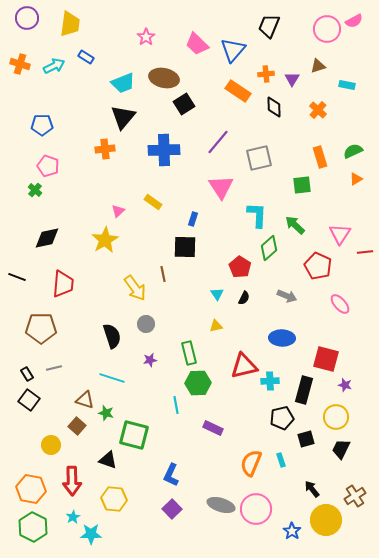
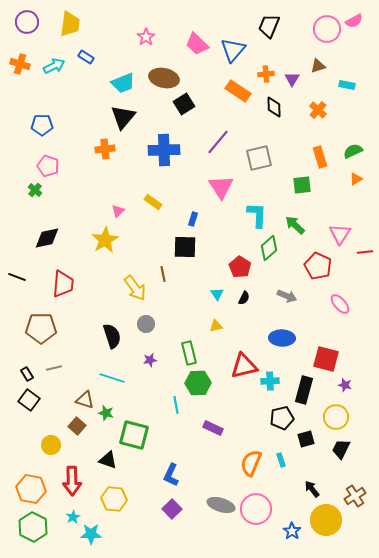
purple circle at (27, 18): moved 4 px down
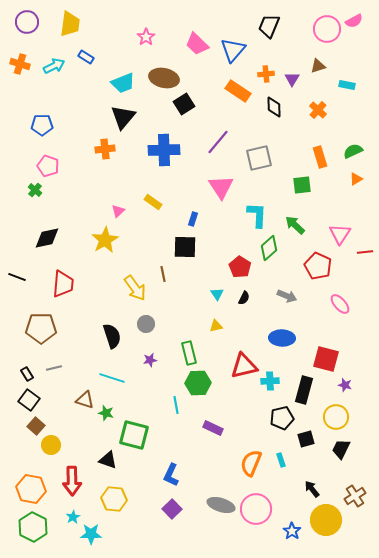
brown square at (77, 426): moved 41 px left
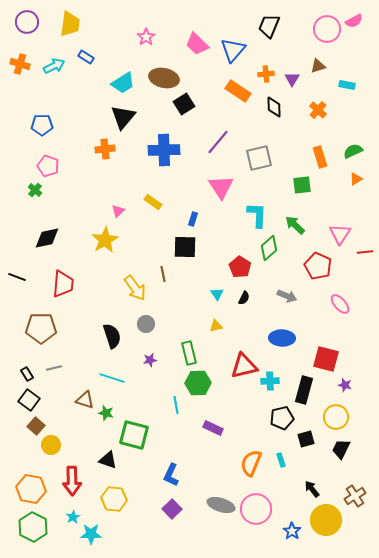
cyan trapezoid at (123, 83): rotated 10 degrees counterclockwise
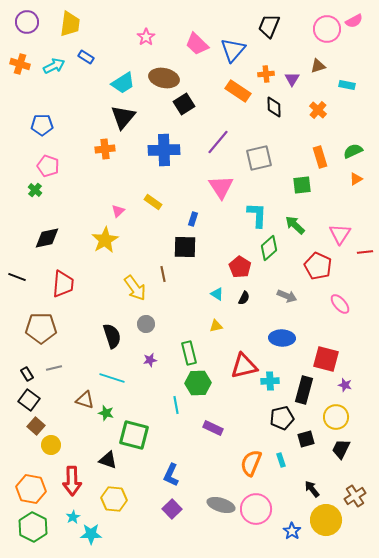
cyan triangle at (217, 294): rotated 24 degrees counterclockwise
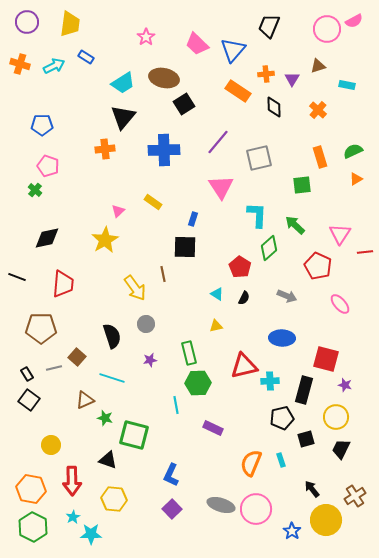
brown triangle at (85, 400): rotated 42 degrees counterclockwise
green star at (106, 413): moved 1 px left, 5 px down
brown square at (36, 426): moved 41 px right, 69 px up
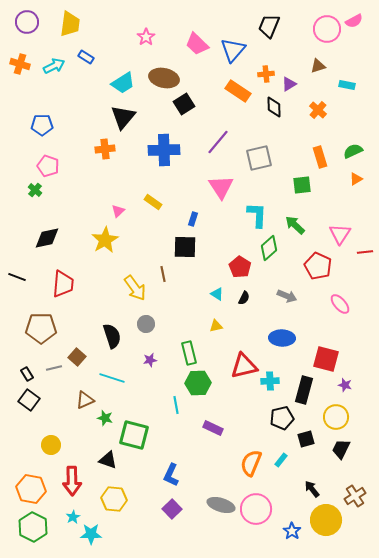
purple triangle at (292, 79): moved 3 px left, 5 px down; rotated 28 degrees clockwise
cyan rectangle at (281, 460): rotated 56 degrees clockwise
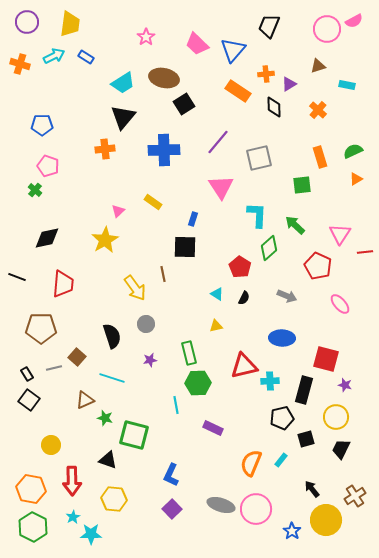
cyan arrow at (54, 66): moved 10 px up
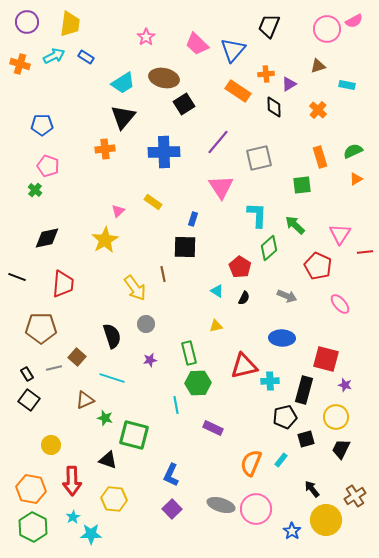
blue cross at (164, 150): moved 2 px down
cyan triangle at (217, 294): moved 3 px up
black pentagon at (282, 418): moved 3 px right, 1 px up
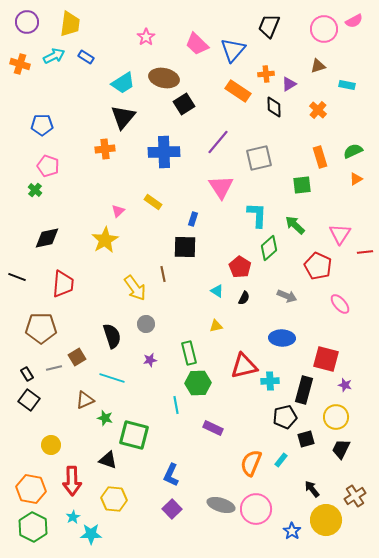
pink circle at (327, 29): moved 3 px left
brown square at (77, 357): rotated 18 degrees clockwise
